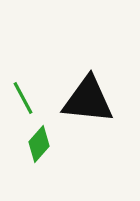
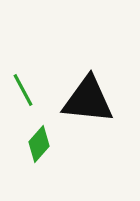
green line: moved 8 px up
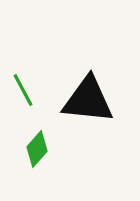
green diamond: moved 2 px left, 5 px down
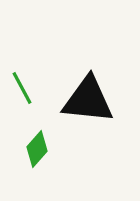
green line: moved 1 px left, 2 px up
